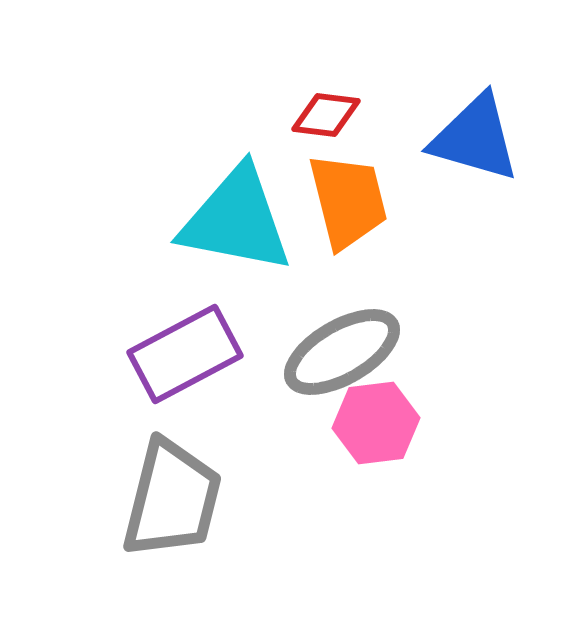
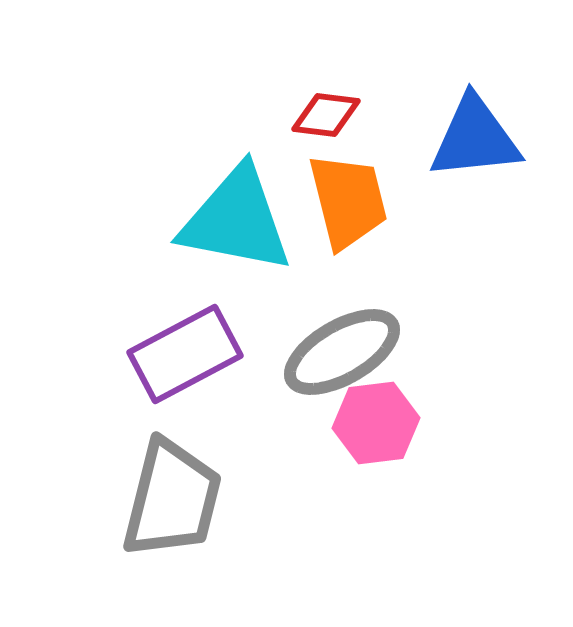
blue triangle: rotated 22 degrees counterclockwise
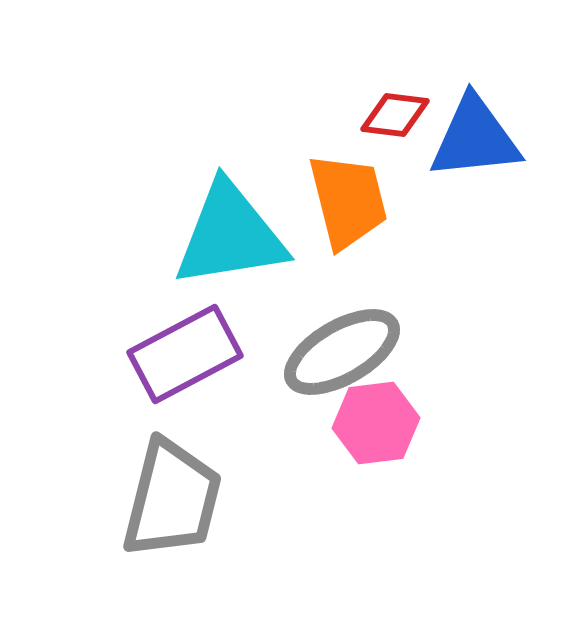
red diamond: moved 69 px right
cyan triangle: moved 6 px left, 15 px down; rotated 20 degrees counterclockwise
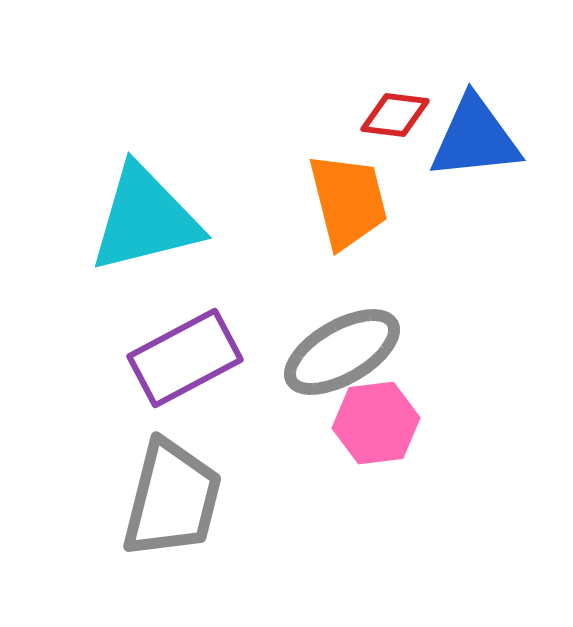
cyan triangle: moved 85 px left, 16 px up; rotated 5 degrees counterclockwise
purple rectangle: moved 4 px down
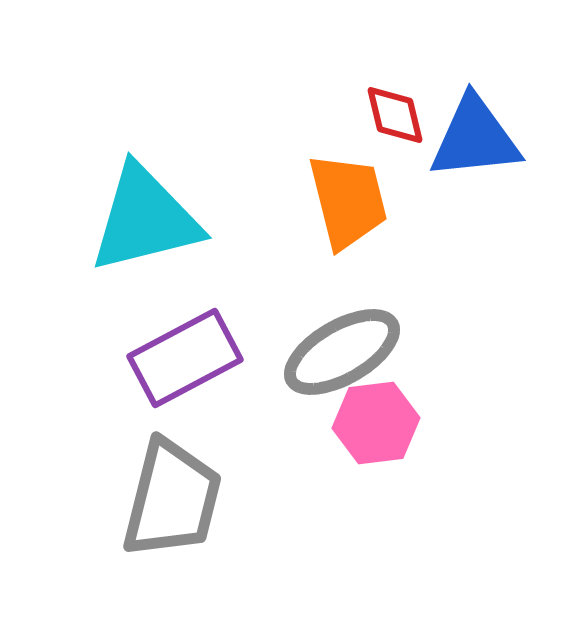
red diamond: rotated 70 degrees clockwise
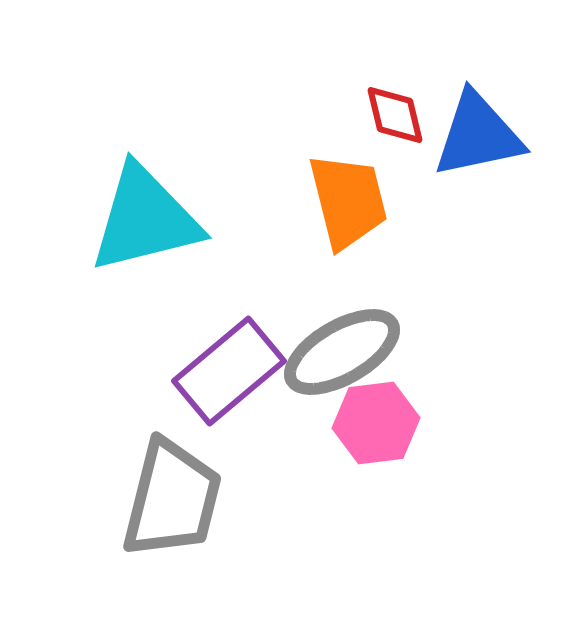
blue triangle: moved 3 px right, 3 px up; rotated 6 degrees counterclockwise
purple rectangle: moved 44 px right, 13 px down; rotated 12 degrees counterclockwise
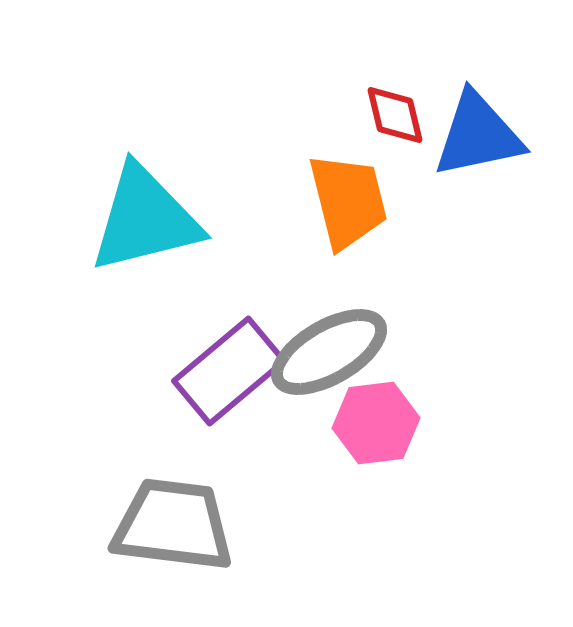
gray ellipse: moved 13 px left
gray trapezoid: moved 1 px right, 26 px down; rotated 97 degrees counterclockwise
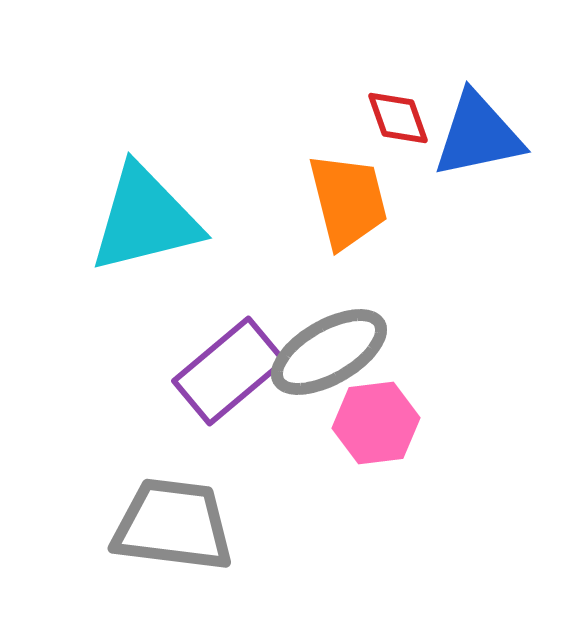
red diamond: moved 3 px right, 3 px down; rotated 6 degrees counterclockwise
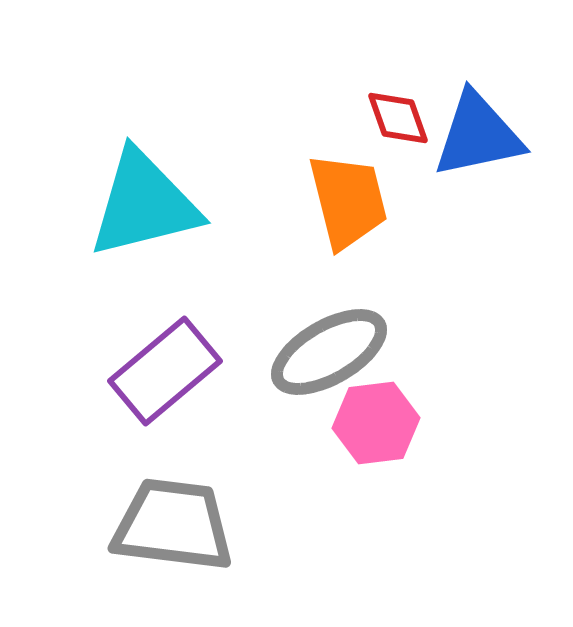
cyan triangle: moved 1 px left, 15 px up
purple rectangle: moved 64 px left
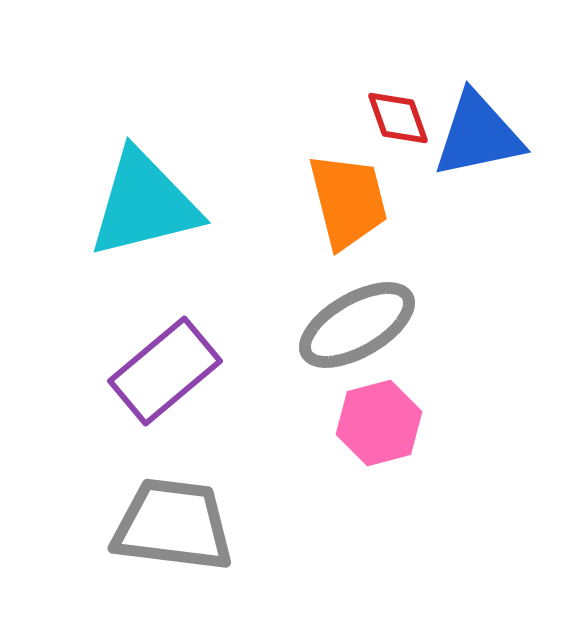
gray ellipse: moved 28 px right, 27 px up
pink hexagon: moved 3 px right; rotated 8 degrees counterclockwise
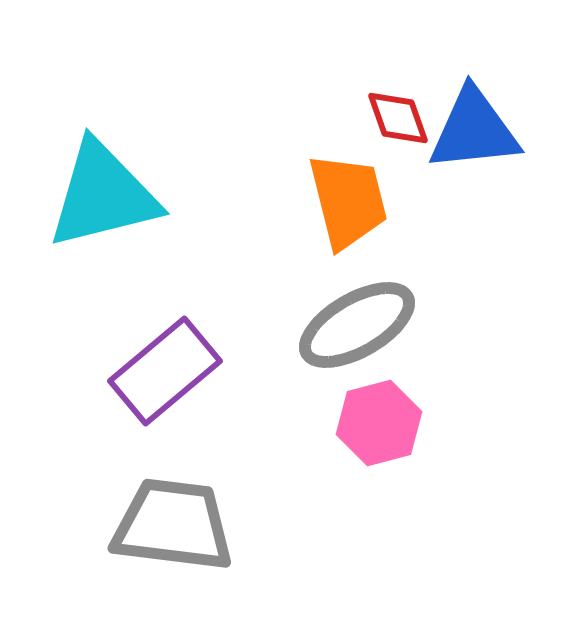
blue triangle: moved 4 px left, 5 px up; rotated 6 degrees clockwise
cyan triangle: moved 41 px left, 9 px up
